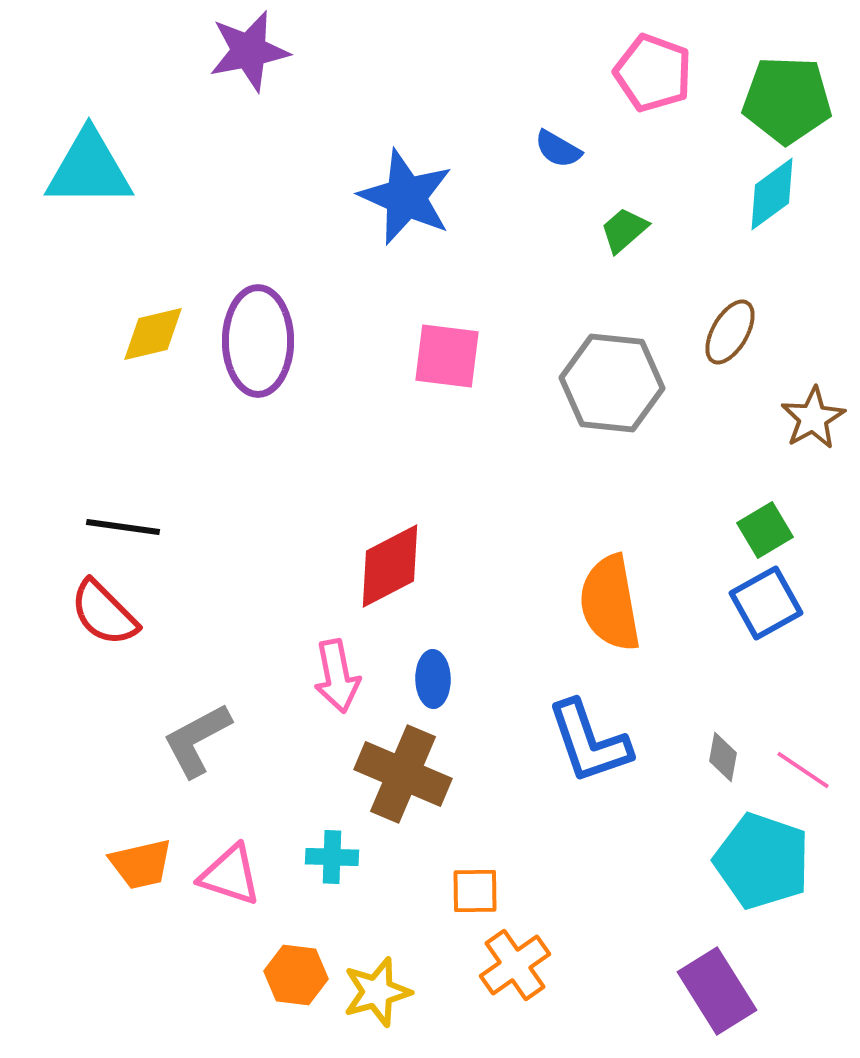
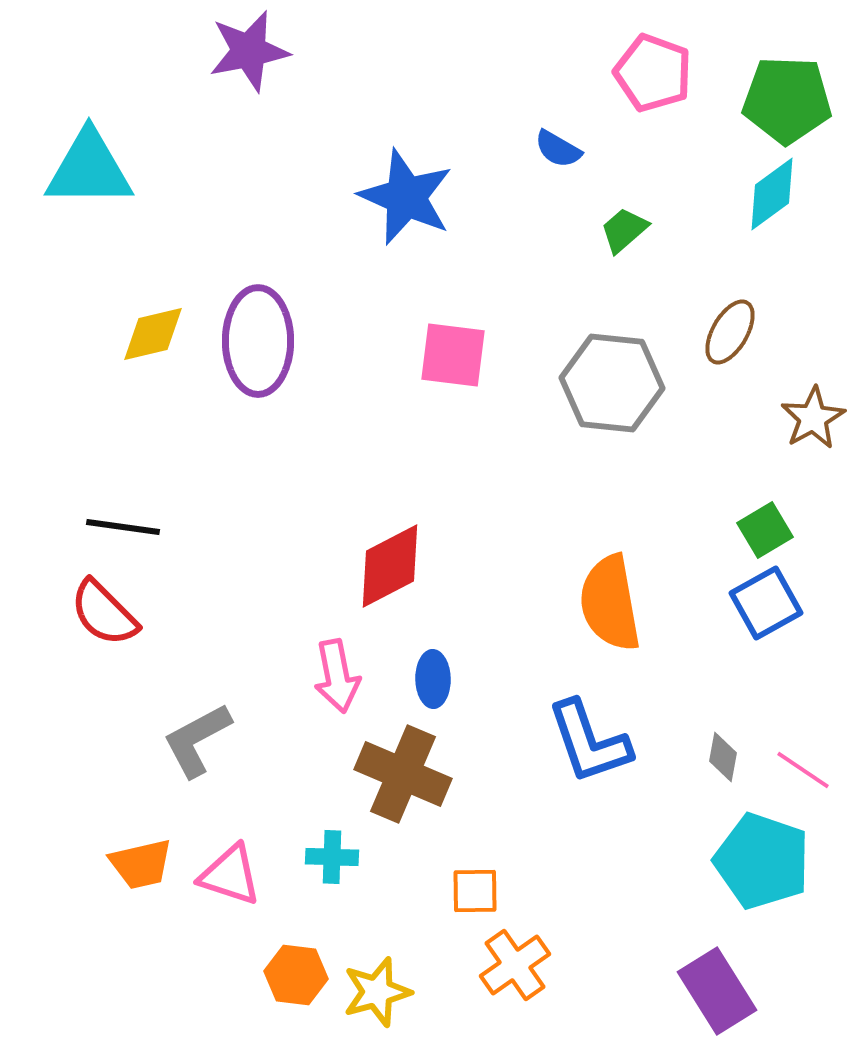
pink square: moved 6 px right, 1 px up
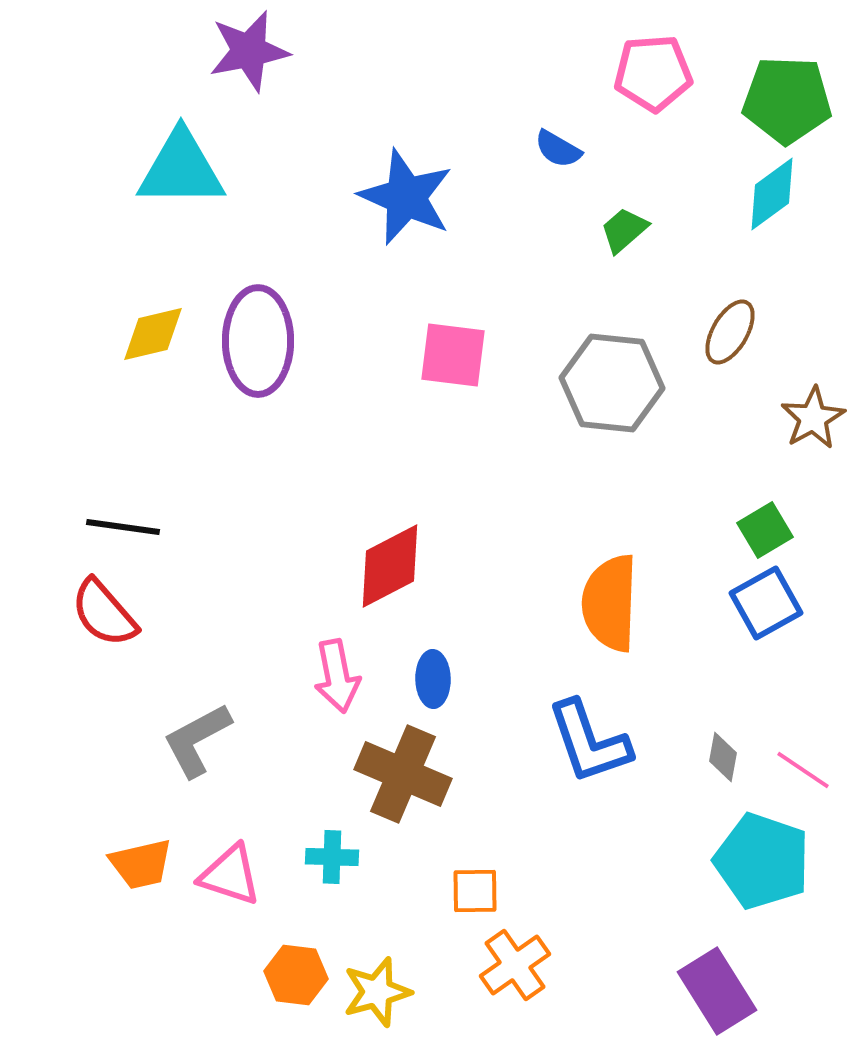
pink pentagon: rotated 24 degrees counterclockwise
cyan triangle: moved 92 px right
orange semicircle: rotated 12 degrees clockwise
red semicircle: rotated 4 degrees clockwise
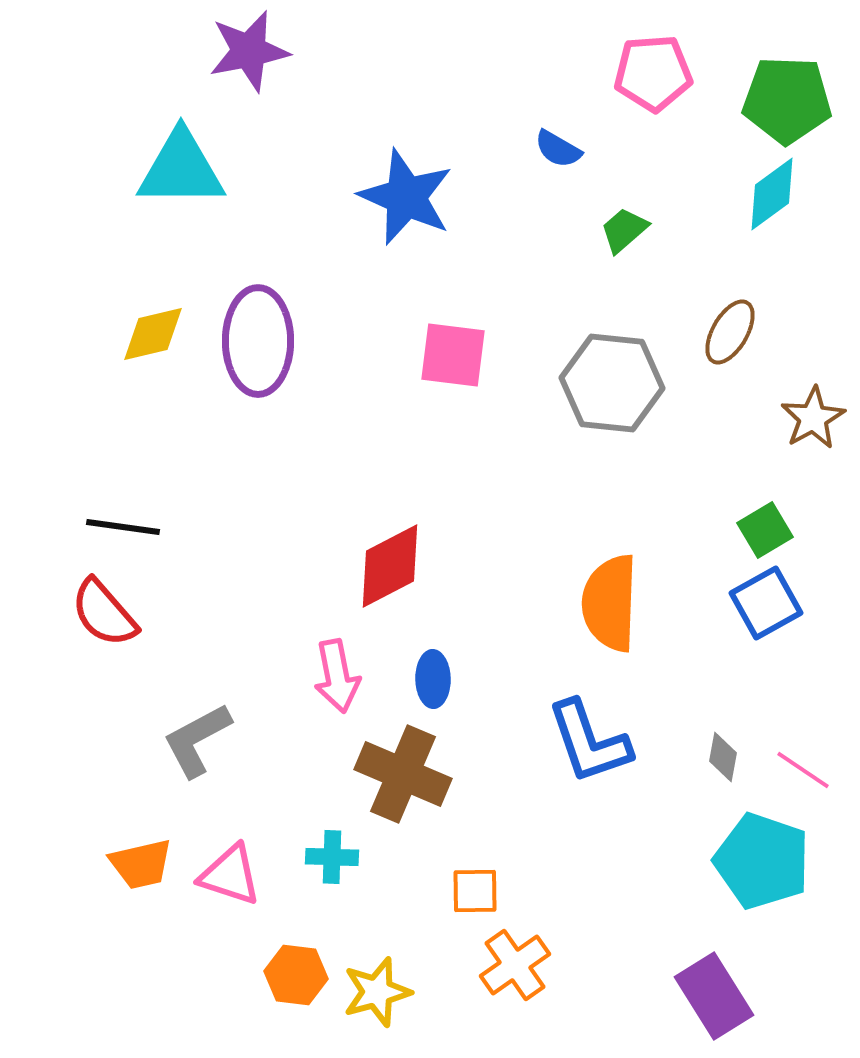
purple rectangle: moved 3 px left, 5 px down
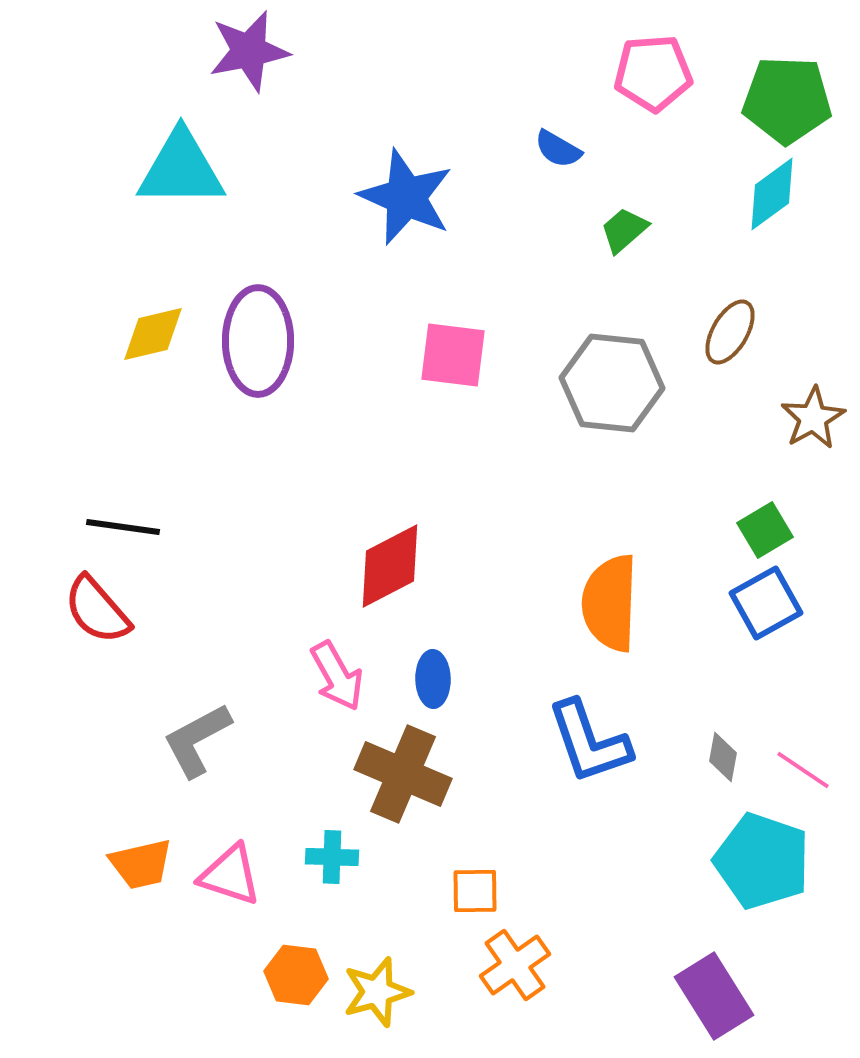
red semicircle: moved 7 px left, 3 px up
pink arrow: rotated 18 degrees counterclockwise
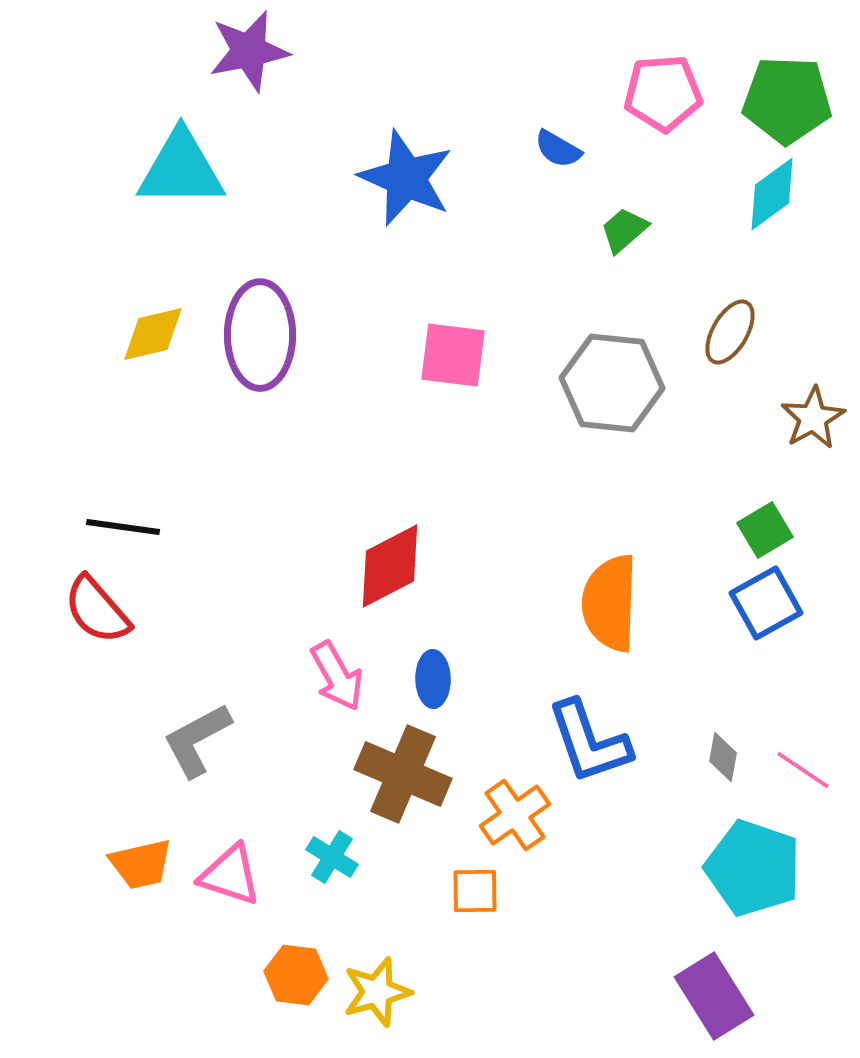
pink pentagon: moved 10 px right, 20 px down
blue star: moved 19 px up
purple ellipse: moved 2 px right, 6 px up
cyan cross: rotated 30 degrees clockwise
cyan pentagon: moved 9 px left, 7 px down
orange cross: moved 150 px up
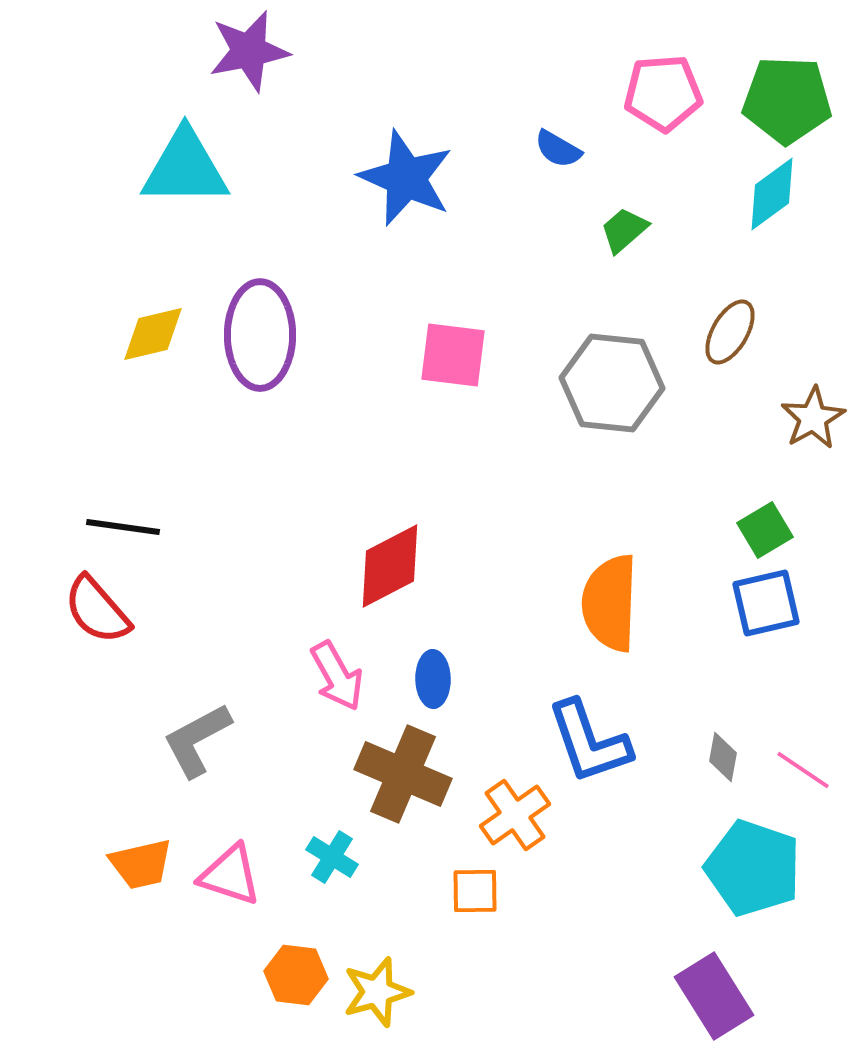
cyan triangle: moved 4 px right, 1 px up
blue square: rotated 16 degrees clockwise
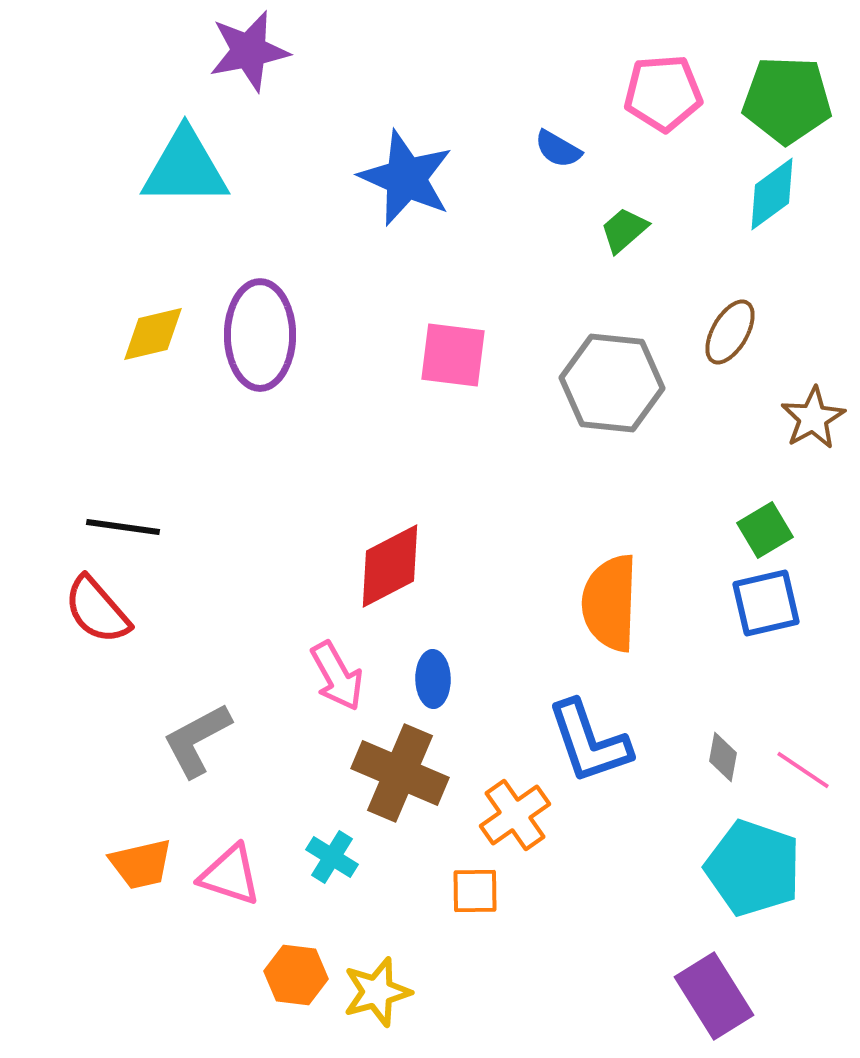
brown cross: moved 3 px left, 1 px up
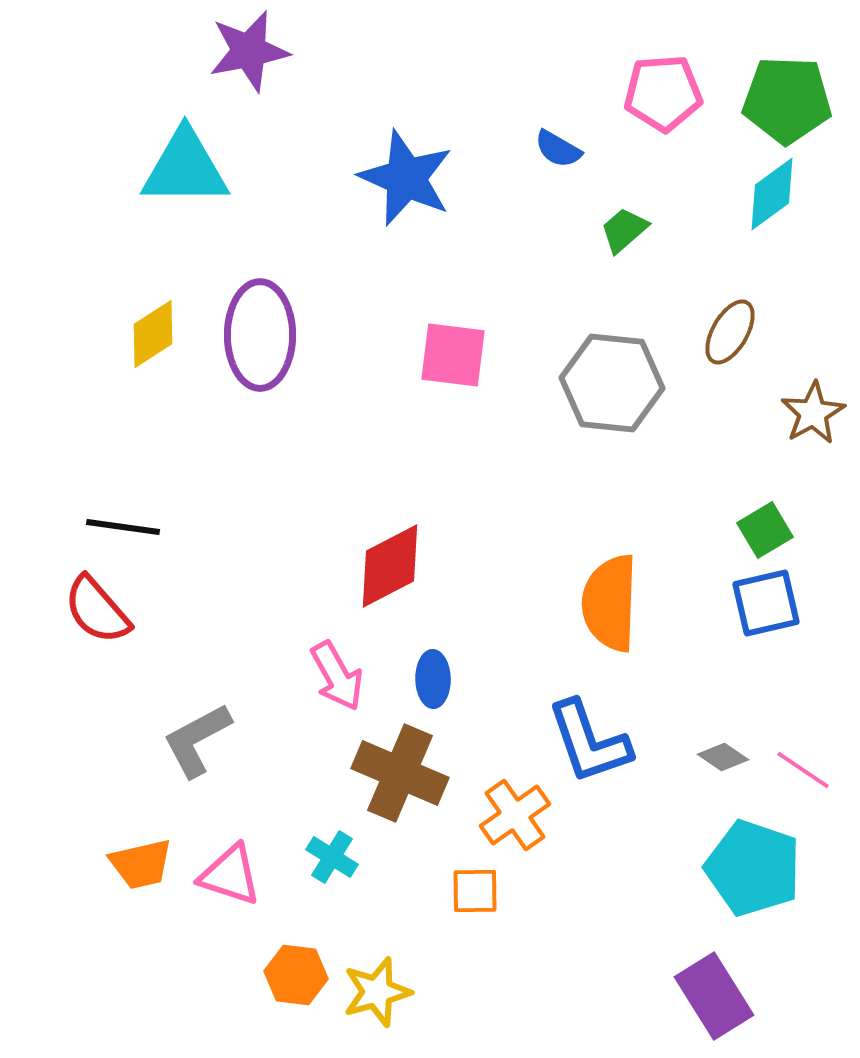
yellow diamond: rotated 20 degrees counterclockwise
brown star: moved 5 px up
gray diamond: rotated 66 degrees counterclockwise
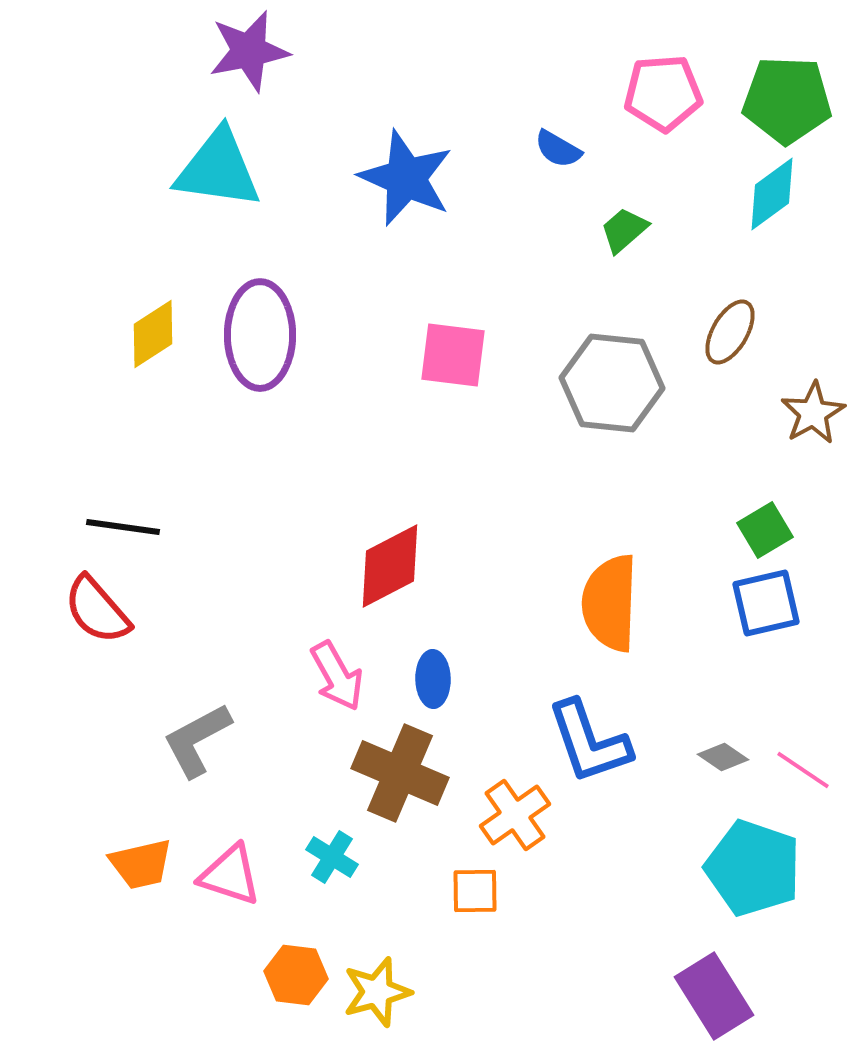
cyan triangle: moved 33 px right, 1 px down; rotated 8 degrees clockwise
